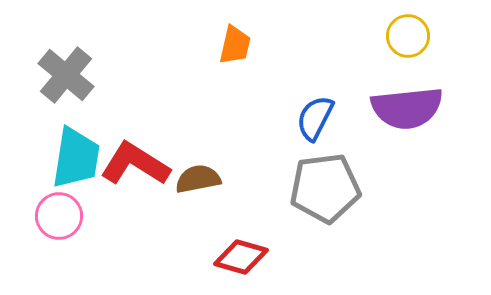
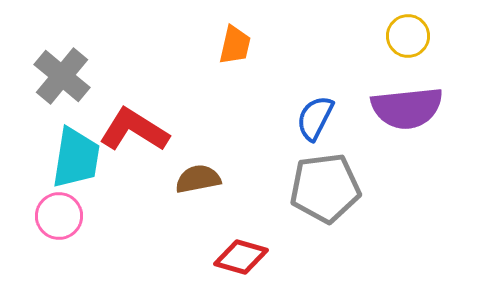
gray cross: moved 4 px left, 1 px down
red L-shape: moved 1 px left, 34 px up
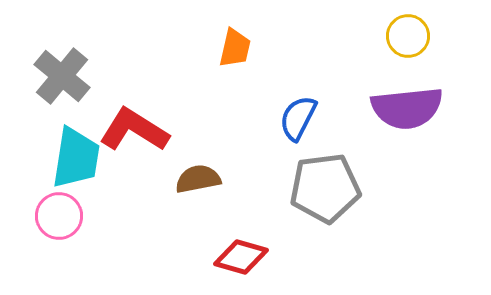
orange trapezoid: moved 3 px down
blue semicircle: moved 17 px left
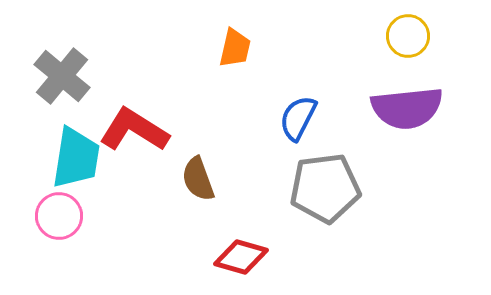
brown semicircle: rotated 99 degrees counterclockwise
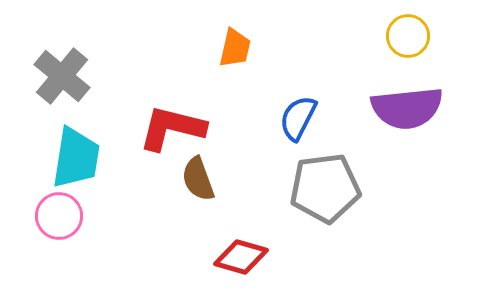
red L-shape: moved 38 px right, 2 px up; rotated 18 degrees counterclockwise
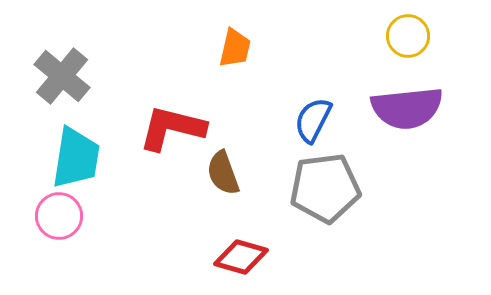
blue semicircle: moved 15 px right, 2 px down
brown semicircle: moved 25 px right, 6 px up
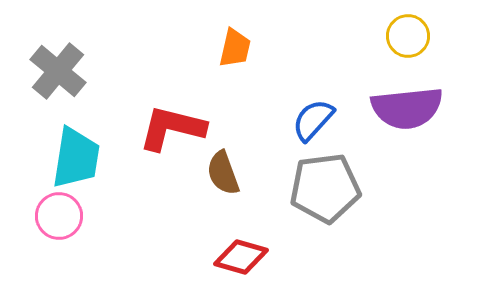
gray cross: moved 4 px left, 5 px up
blue semicircle: rotated 15 degrees clockwise
